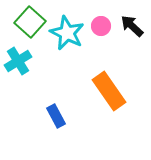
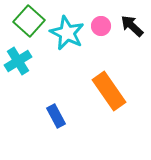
green square: moved 1 px left, 1 px up
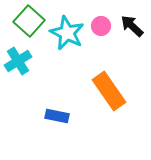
blue rectangle: moved 1 px right; rotated 50 degrees counterclockwise
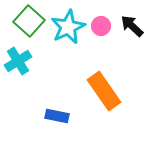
cyan star: moved 1 px right, 6 px up; rotated 20 degrees clockwise
orange rectangle: moved 5 px left
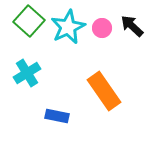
pink circle: moved 1 px right, 2 px down
cyan cross: moved 9 px right, 12 px down
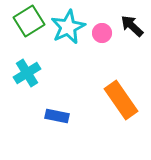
green square: rotated 16 degrees clockwise
pink circle: moved 5 px down
orange rectangle: moved 17 px right, 9 px down
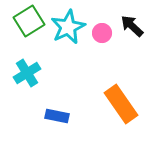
orange rectangle: moved 4 px down
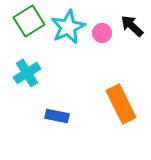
orange rectangle: rotated 9 degrees clockwise
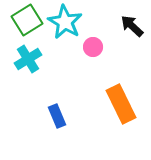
green square: moved 2 px left, 1 px up
cyan star: moved 3 px left, 5 px up; rotated 16 degrees counterclockwise
pink circle: moved 9 px left, 14 px down
cyan cross: moved 1 px right, 14 px up
blue rectangle: rotated 55 degrees clockwise
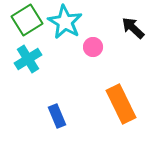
black arrow: moved 1 px right, 2 px down
